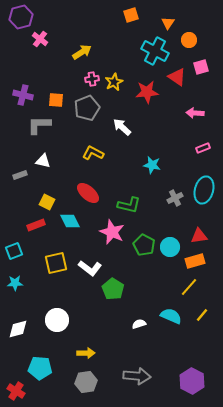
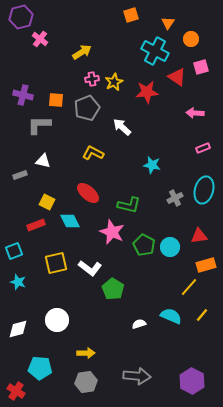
orange circle at (189, 40): moved 2 px right, 1 px up
orange rectangle at (195, 261): moved 11 px right, 4 px down
cyan star at (15, 283): moved 3 px right, 1 px up; rotated 21 degrees clockwise
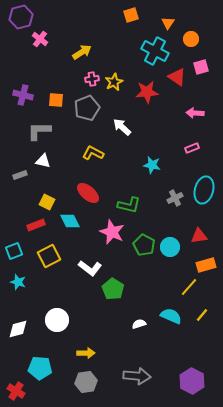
gray L-shape at (39, 125): moved 6 px down
pink rectangle at (203, 148): moved 11 px left
yellow square at (56, 263): moved 7 px left, 7 px up; rotated 15 degrees counterclockwise
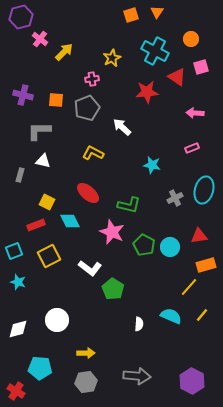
orange triangle at (168, 23): moved 11 px left, 11 px up
yellow arrow at (82, 52): moved 18 px left; rotated 12 degrees counterclockwise
yellow star at (114, 82): moved 2 px left, 24 px up
gray rectangle at (20, 175): rotated 56 degrees counterclockwise
white semicircle at (139, 324): rotated 112 degrees clockwise
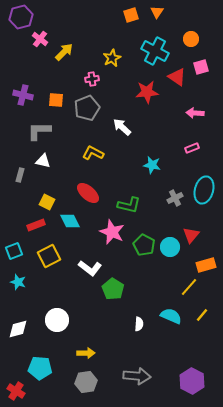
red triangle at (199, 236): moved 8 px left, 1 px up; rotated 42 degrees counterclockwise
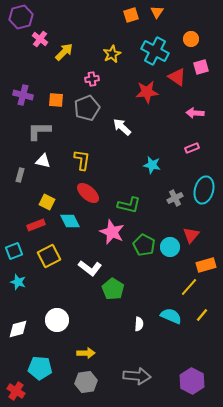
yellow star at (112, 58): moved 4 px up
yellow L-shape at (93, 153): moved 11 px left, 7 px down; rotated 70 degrees clockwise
